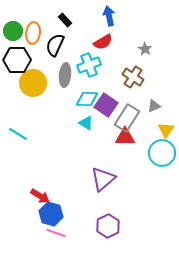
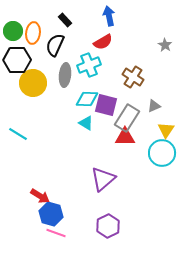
gray star: moved 20 px right, 4 px up
purple square: rotated 20 degrees counterclockwise
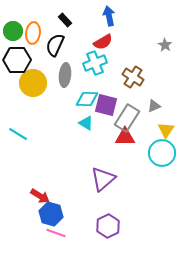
cyan cross: moved 6 px right, 2 px up
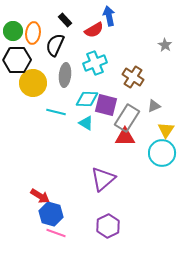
red semicircle: moved 9 px left, 12 px up
cyan line: moved 38 px right, 22 px up; rotated 18 degrees counterclockwise
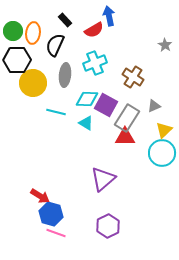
purple square: rotated 15 degrees clockwise
yellow triangle: moved 2 px left; rotated 12 degrees clockwise
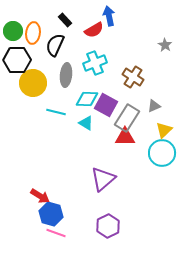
gray ellipse: moved 1 px right
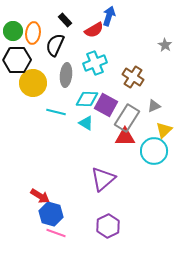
blue arrow: rotated 30 degrees clockwise
cyan circle: moved 8 px left, 2 px up
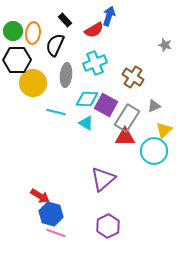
gray star: rotated 16 degrees counterclockwise
